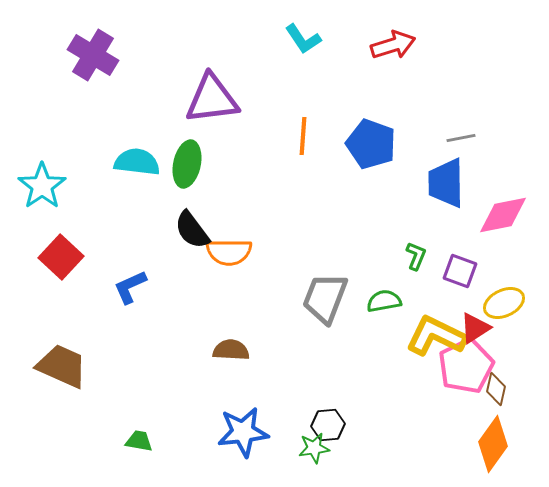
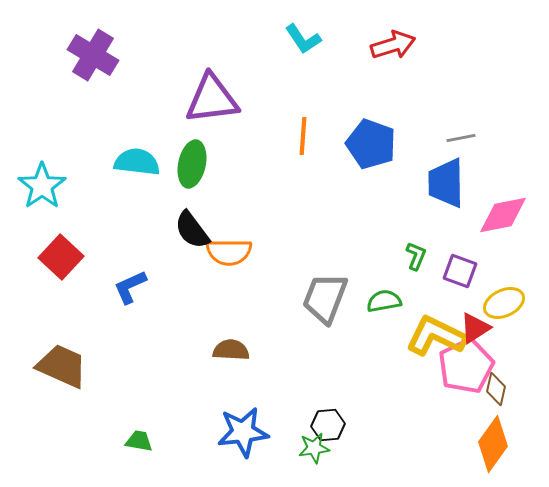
green ellipse: moved 5 px right
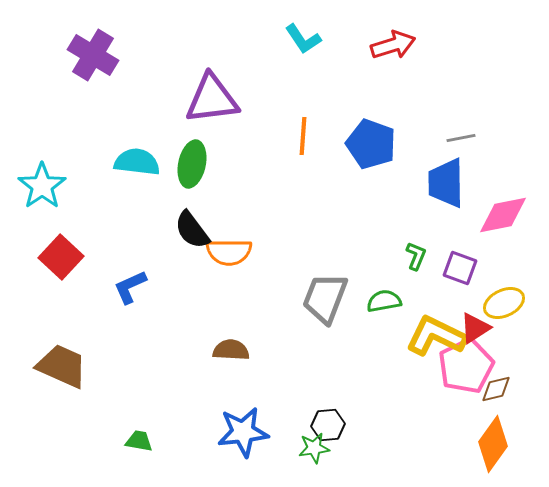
purple square: moved 3 px up
brown diamond: rotated 64 degrees clockwise
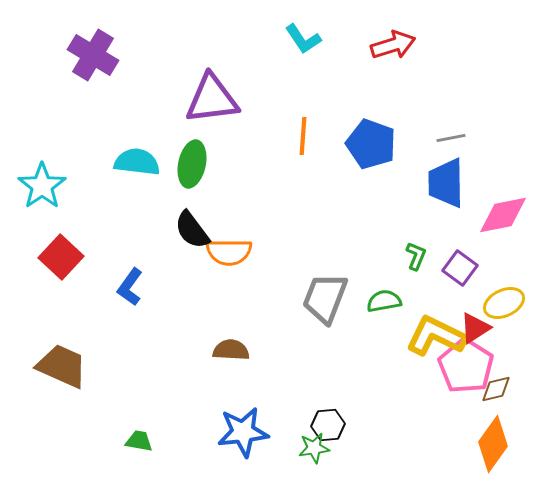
gray line: moved 10 px left
purple square: rotated 16 degrees clockwise
blue L-shape: rotated 30 degrees counterclockwise
pink pentagon: rotated 14 degrees counterclockwise
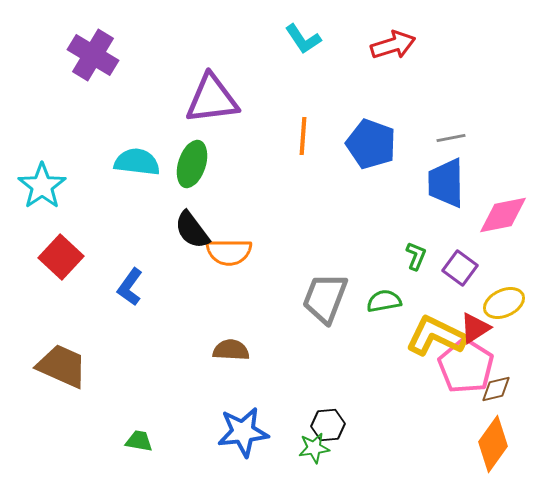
green ellipse: rotated 6 degrees clockwise
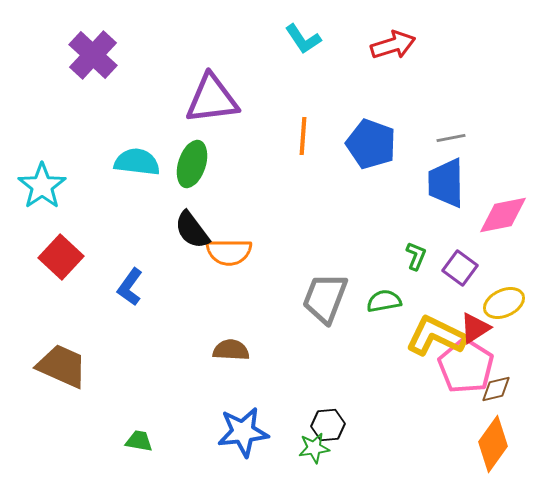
purple cross: rotated 12 degrees clockwise
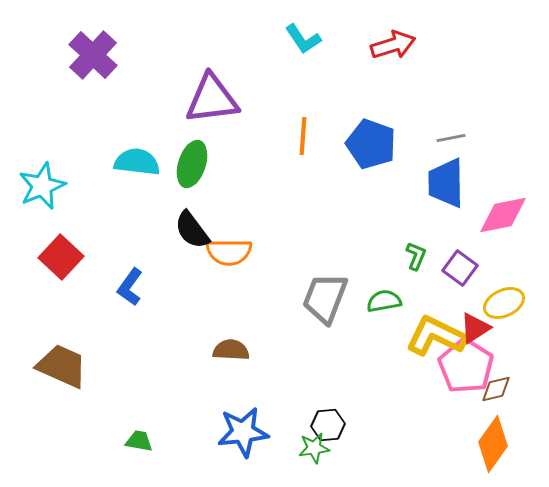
cyan star: rotated 12 degrees clockwise
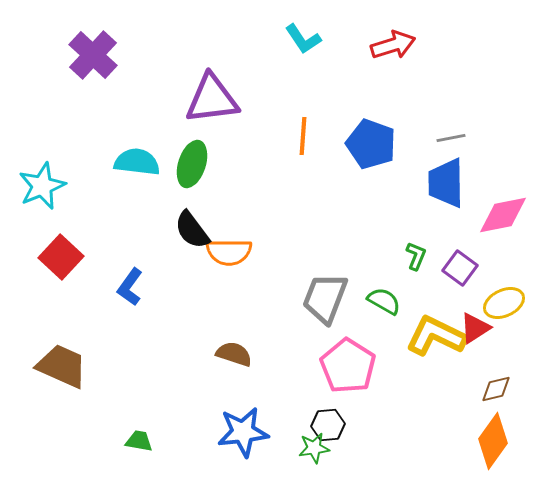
green semicircle: rotated 40 degrees clockwise
brown semicircle: moved 3 px right, 4 px down; rotated 15 degrees clockwise
pink pentagon: moved 118 px left
orange diamond: moved 3 px up
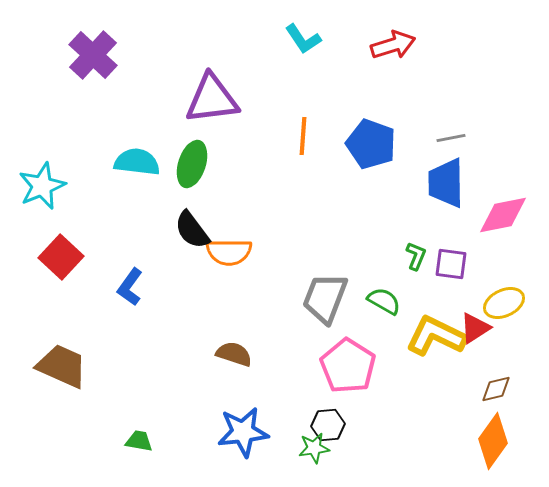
purple square: moved 9 px left, 4 px up; rotated 28 degrees counterclockwise
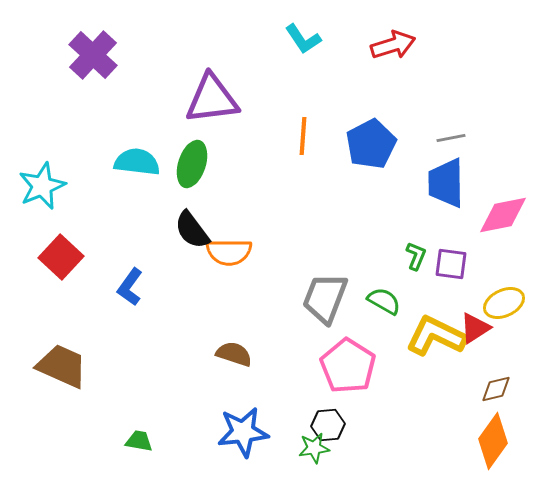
blue pentagon: rotated 24 degrees clockwise
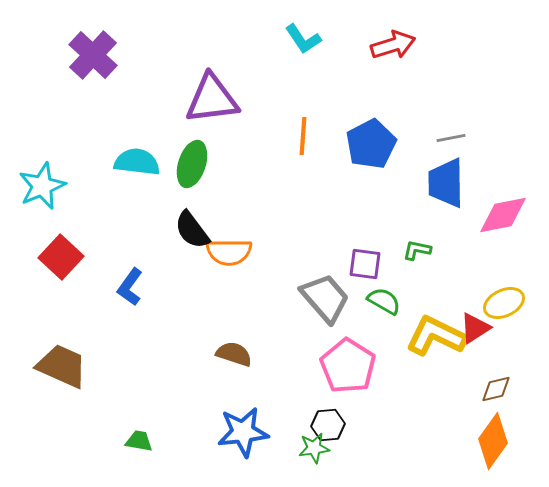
green L-shape: moved 1 px right, 6 px up; rotated 100 degrees counterclockwise
purple square: moved 86 px left
gray trapezoid: rotated 118 degrees clockwise
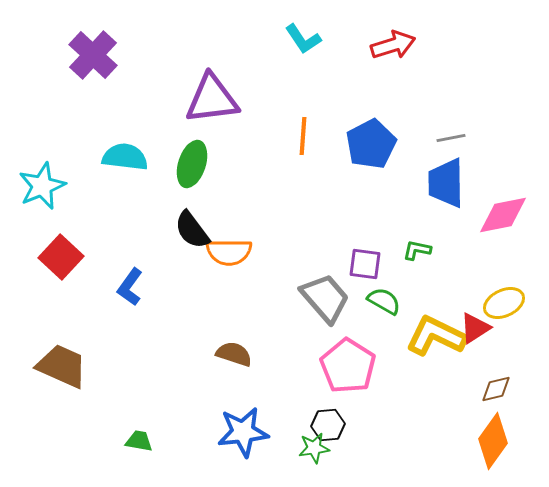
cyan semicircle: moved 12 px left, 5 px up
